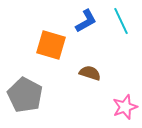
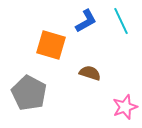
gray pentagon: moved 4 px right, 2 px up
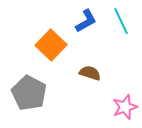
orange square: rotated 28 degrees clockwise
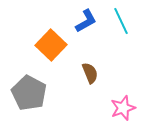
brown semicircle: rotated 50 degrees clockwise
pink star: moved 2 px left, 1 px down
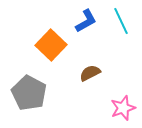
brown semicircle: rotated 95 degrees counterclockwise
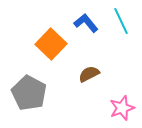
blue L-shape: moved 2 px down; rotated 100 degrees counterclockwise
orange square: moved 1 px up
brown semicircle: moved 1 px left, 1 px down
pink star: moved 1 px left
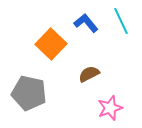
gray pentagon: rotated 16 degrees counterclockwise
pink star: moved 12 px left
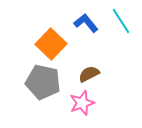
cyan line: rotated 8 degrees counterclockwise
gray pentagon: moved 14 px right, 11 px up
pink star: moved 28 px left, 5 px up
